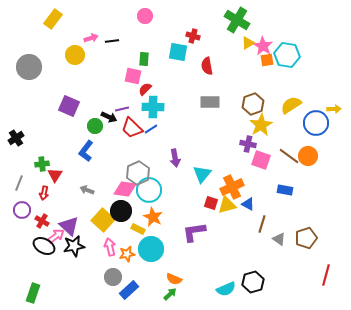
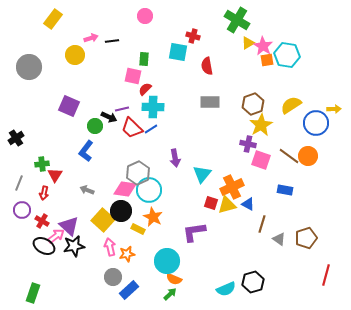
cyan circle at (151, 249): moved 16 px right, 12 px down
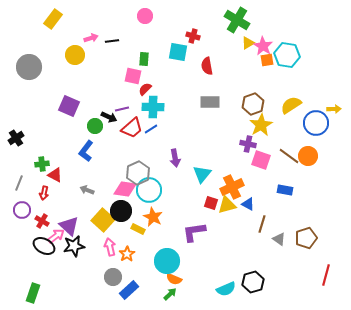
red trapezoid at (132, 128): rotated 85 degrees counterclockwise
red triangle at (55, 175): rotated 35 degrees counterclockwise
orange star at (127, 254): rotated 21 degrees counterclockwise
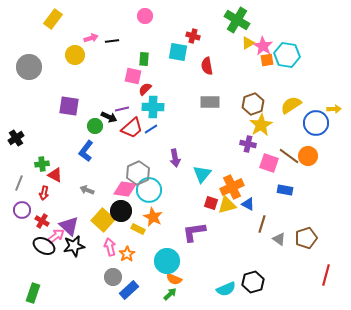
purple square at (69, 106): rotated 15 degrees counterclockwise
pink square at (261, 160): moved 8 px right, 3 px down
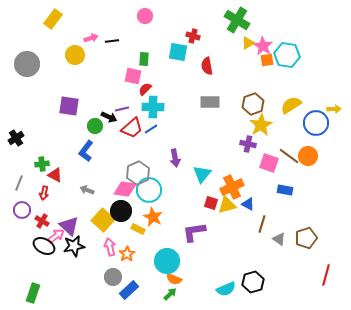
gray circle at (29, 67): moved 2 px left, 3 px up
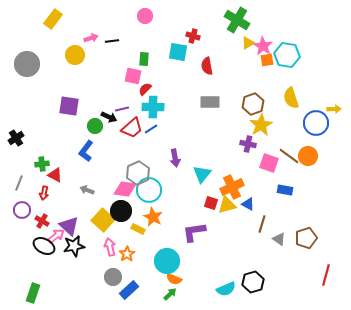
yellow semicircle at (291, 105): moved 7 px up; rotated 75 degrees counterclockwise
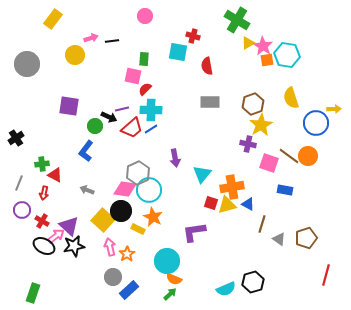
cyan cross at (153, 107): moved 2 px left, 3 px down
orange cross at (232, 187): rotated 15 degrees clockwise
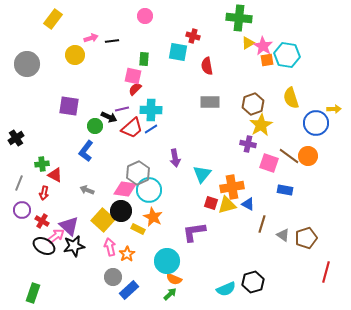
green cross at (237, 20): moved 2 px right, 2 px up; rotated 25 degrees counterclockwise
red semicircle at (145, 89): moved 10 px left
gray triangle at (279, 239): moved 4 px right, 4 px up
red line at (326, 275): moved 3 px up
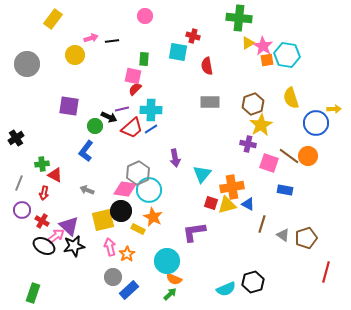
yellow square at (103, 220): rotated 35 degrees clockwise
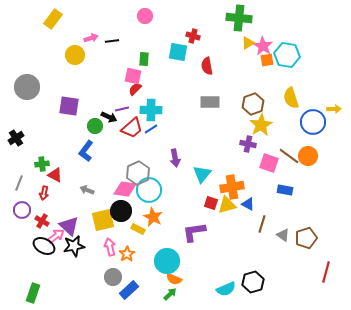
gray circle at (27, 64): moved 23 px down
blue circle at (316, 123): moved 3 px left, 1 px up
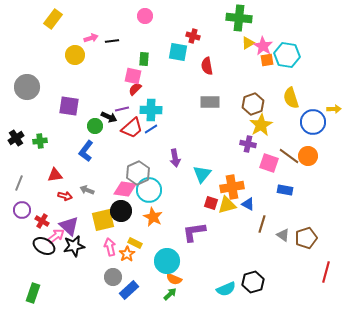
green cross at (42, 164): moved 2 px left, 23 px up
red triangle at (55, 175): rotated 35 degrees counterclockwise
red arrow at (44, 193): moved 21 px right, 3 px down; rotated 88 degrees counterclockwise
yellow rectangle at (138, 229): moved 3 px left, 14 px down
